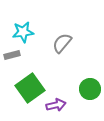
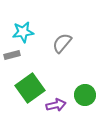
green circle: moved 5 px left, 6 px down
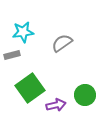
gray semicircle: rotated 15 degrees clockwise
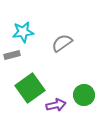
green circle: moved 1 px left
